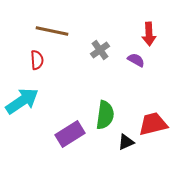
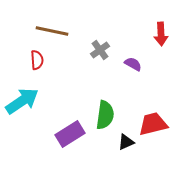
red arrow: moved 12 px right
purple semicircle: moved 3 px left, 4 px down
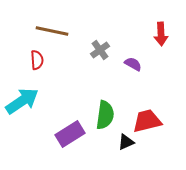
red trapezoid: moved 6 px left, 3 px up
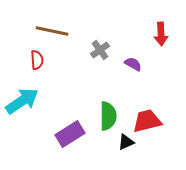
green semicircle: moved 3 px right, 1 px down; rotated 8 degrees counterclockwise
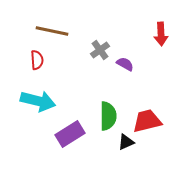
purple semicircle: moved 8 px left
cyan arrow: moved 16 px right; rotated 48 degrees clockwise
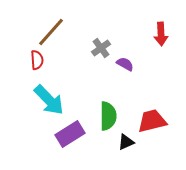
brown line: moved 1 px left, 1 px down; rotated 60 degrees counterclockwise
gray cross: moved 1 px right, 2 px up
cyan arrow: moved 11 px right, 1 px up; rotated 32 degrees clockwise
red trapezoid: moved 5 px right
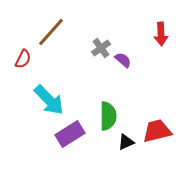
red semicircle: moved 14 px left, 1 px up; rotated 30 degrees clockwise
purple semicircle: moved 2 px left, 4 px up; rotated 12 degrees clockwise
red trapezoid: moved 5 px right, 10 px down
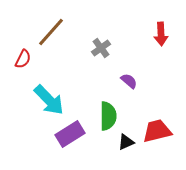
purple semicircle: moved 6 px right, 21 px down
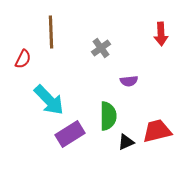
brown line: rotated 44 degrees counterclockwise
purple semicircle: rotated 132 degrees clockwise
